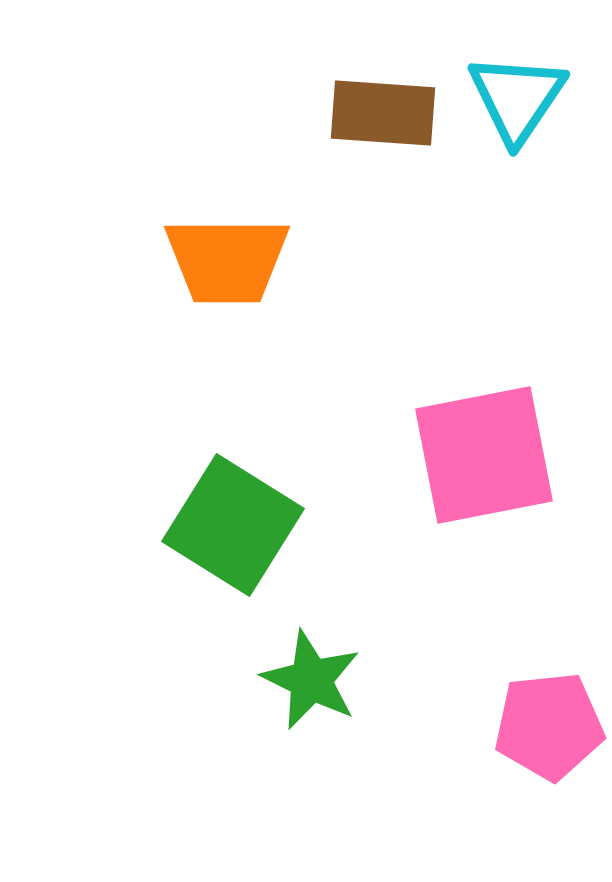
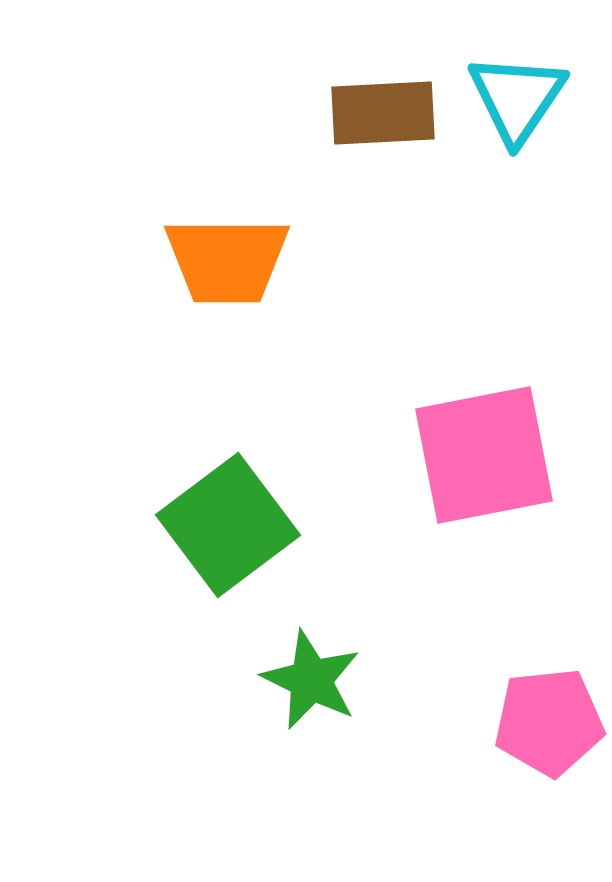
brown rectangle: rotated 7 degrees counterclockwise
green square: moved 5 px left; rotated 21 degrees clockwise
pink pentagon: moved 4 px up
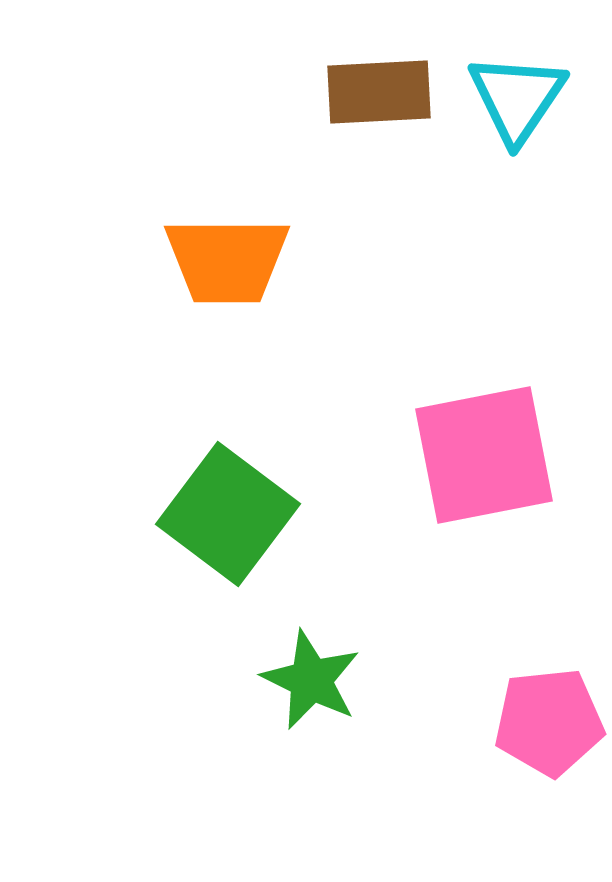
brown rectangle: moved 4 px left, 21 px up
green square: moved 11 px up; rotated 16 degrees counterclockwise
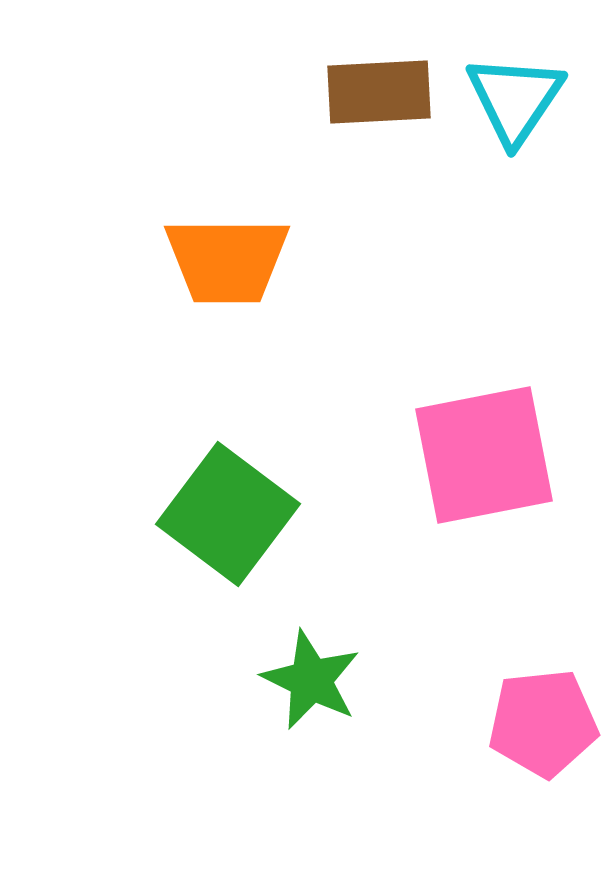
cyan triangle: moved 2 px left, 1 px down
pink pentagon: moved 6 px left, 1 px down
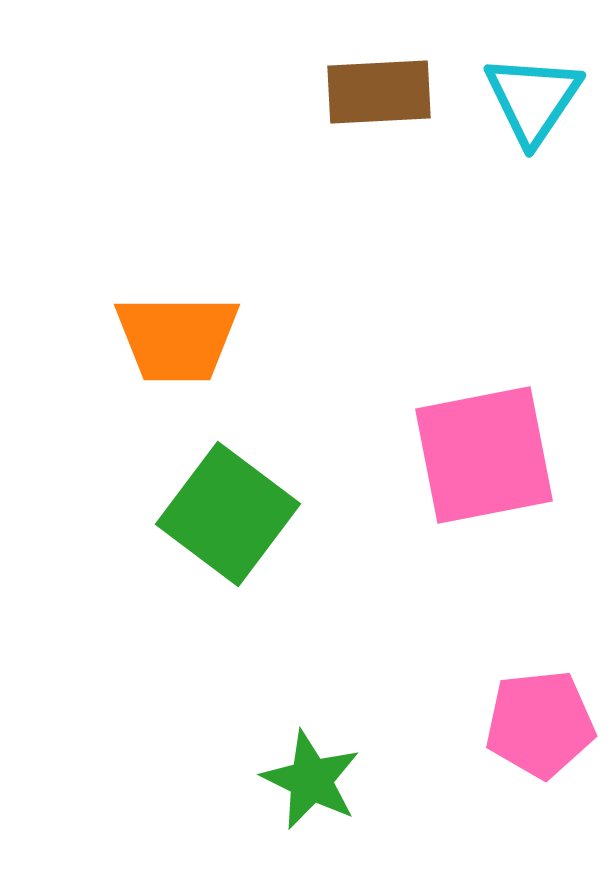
cyan triangle: moved 18 px right
orange trapezoid: moved 50 px left, 78 px down
green star: moved 100 px down
pink pentagon: moved 3 px left, 1 px down
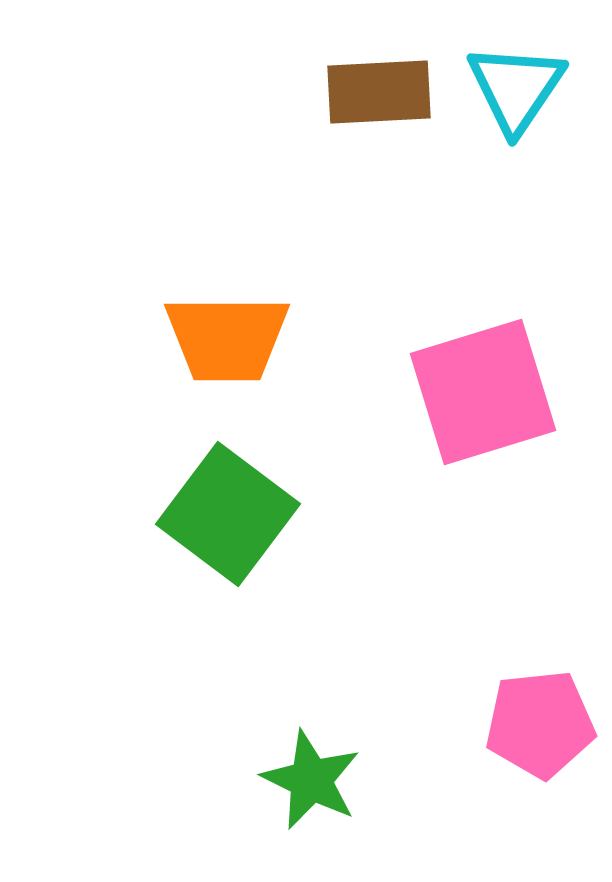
cyan triangle: moved 17 px left, 11 px up
orange trapezoid: moved 50 px right
pink square: moved 1 px left, 63 px up; rotated 6 degrees counterclockwise
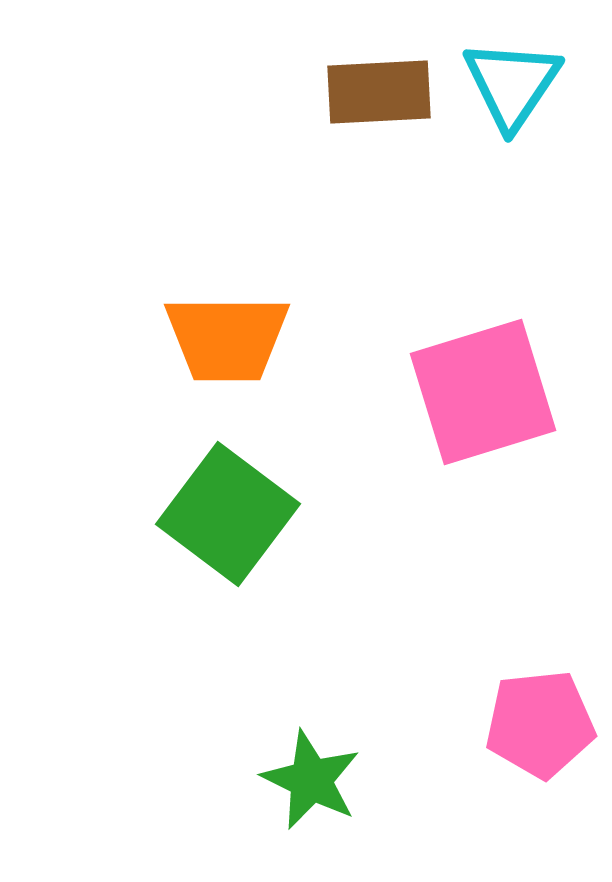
cyan triangle: moved 4 px left, 4 px up
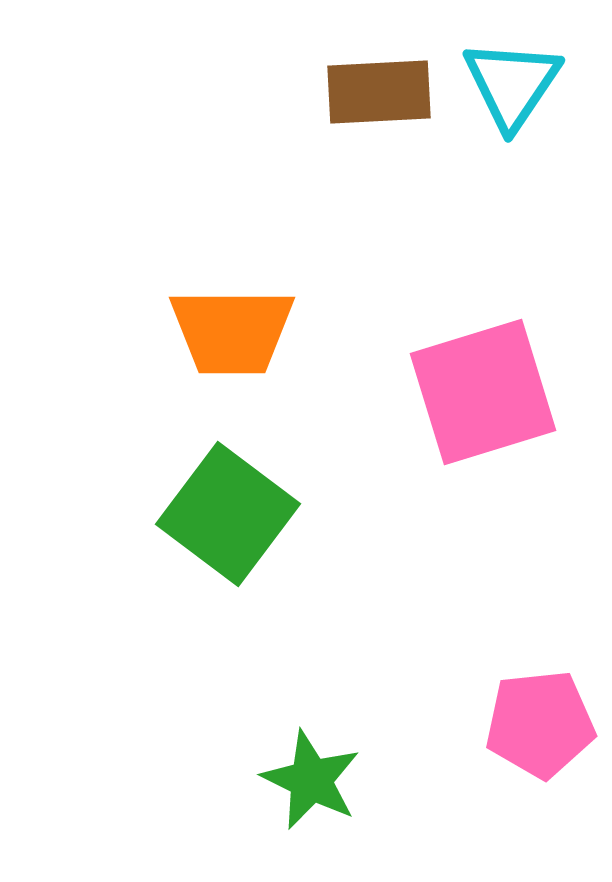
orange trapezoid: moved 5 px right, 7 px up
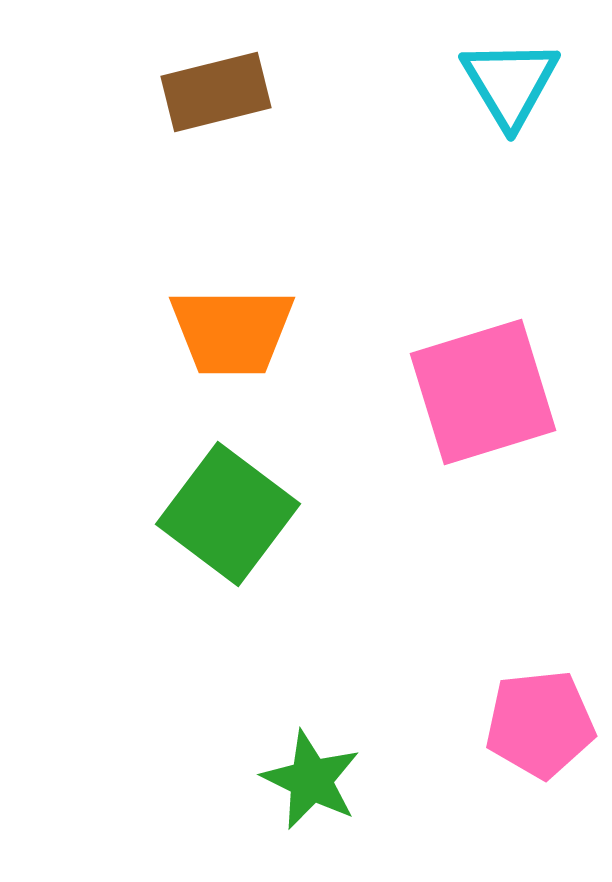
cyan triangle: moved 2 px left, 1 px up; rotated 5 degrees counterclockwise
brown rectangle: moved 163 px left; rotated 11 degrees counterclockwise
